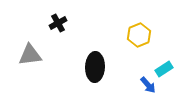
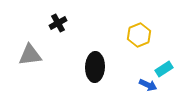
blue arrow: rotated 24 degrees counterclockwise
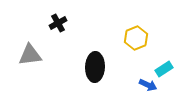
yellow hexagon: moved 3 px left, 3 px down
